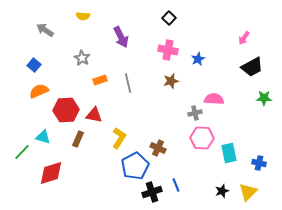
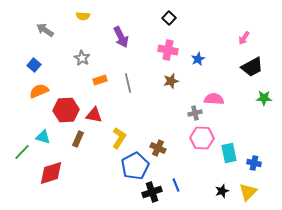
blue cross: moved 5 px left
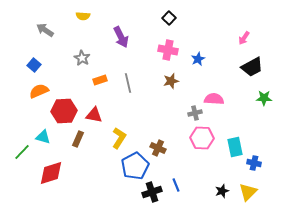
red hexagon: moved 2 px left, 1 px down
cyan rectangle: moved 6 px right, 6 px up
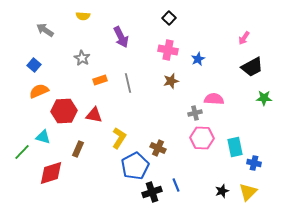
brown rectangle: moved 10 px down
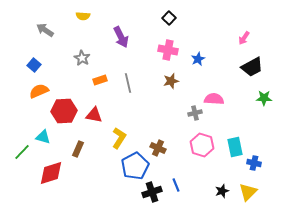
pink hexagon: moved 7 px down; rotated 15 degrees clockwise
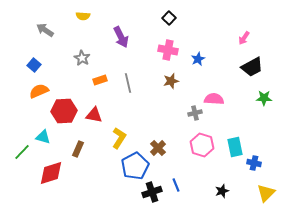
brown cross: rotated 21 degrees clockwise
yellow triangle: moved 18 px right, 1 px down
